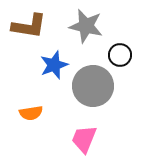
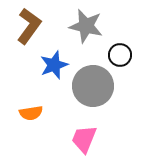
brown L-shape: rotated 63 degrees counterclockwise
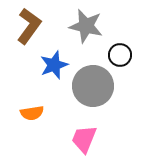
orange semicircle: moved 1 px right
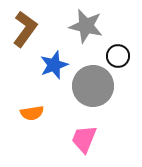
brown L-shape: moved 4 px left, 3 px down
black circle: moved 2 px left, 1 px down
